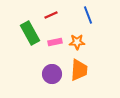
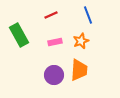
green rectangle: moved 11 px left, 2 px down
orange star: moved 4 px right, 1 px up; rotated 21 degrees counterclockwise
purple circle: moved 2 px right, 1 px down
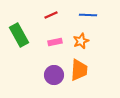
blue line: rotated 66 degrees counterclockwise
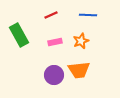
orange trapezoid: rotated 80 degrees clockwise
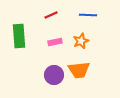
green rectangle: moved 1 px down; rotated 25 degrees clockwise
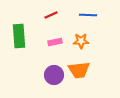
orange star: rotated 21 degrees clockwise
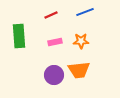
blue line: moved 3 px left, 3 px up; rotated 24 degrees counterclockwise
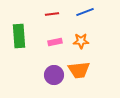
red line: moved 1 px right, 1 px up; rotated 16 degrees clockwise
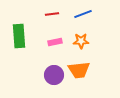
blue line: moved 2 px left, 2 px down
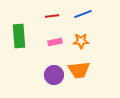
red line: moved 2 px down
